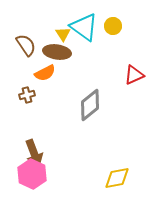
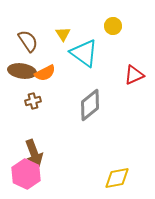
cyan triangle: moved 26 px down
brown semicircle: moved 2 px right, 4 px up
brown ellipse: moved 35 px left, 19 px down
brown cross: moved 6 px right, 6 px down
pink hexagon: moved 6 px left
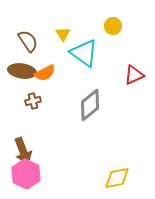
brown arrow: moved 11 px left, 2 px up
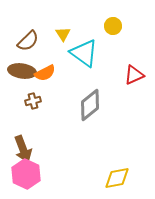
brown semicircle: rotated 80 degrees clockwise
brown arrow: moved 2 px up
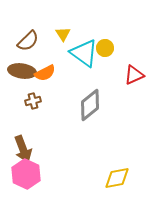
yellow circle: moved 8 px left, 22 px down
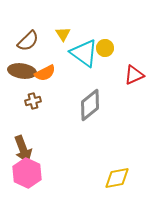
pink hexagon: moved 1 px right, 1 px up
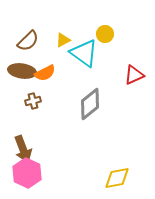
yellow triangle: moved 6 px down; rotated 35 degrees clockwise
yellow circle: moved 14 px up
gray diamond: moved 1 px up
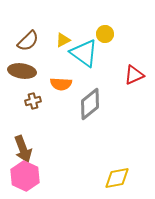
orange semicircle: moved 16 px right, 11 px down; rotated 30 degrees clockwise
pink hexagon: moved 2 px left, 3 px down
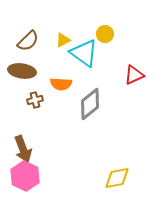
brown cross: moved 2 px right, 1 px up
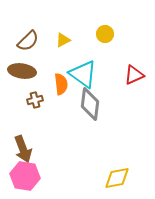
cyan triangle: moved 1 px left, 21 px down
orange semicircle: rotated 100 degrees counterclockwise
gray diamond: rotated 44 degrees counterclockwise
pink hexagon: rotated 16 degrees counterclockwise
